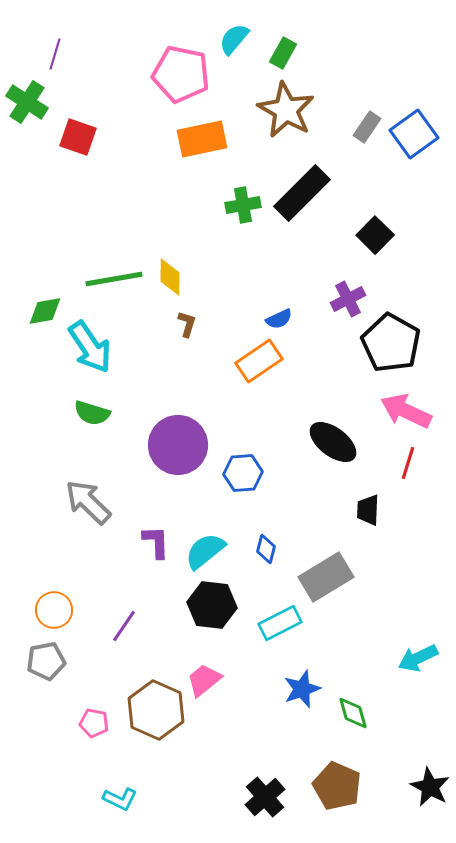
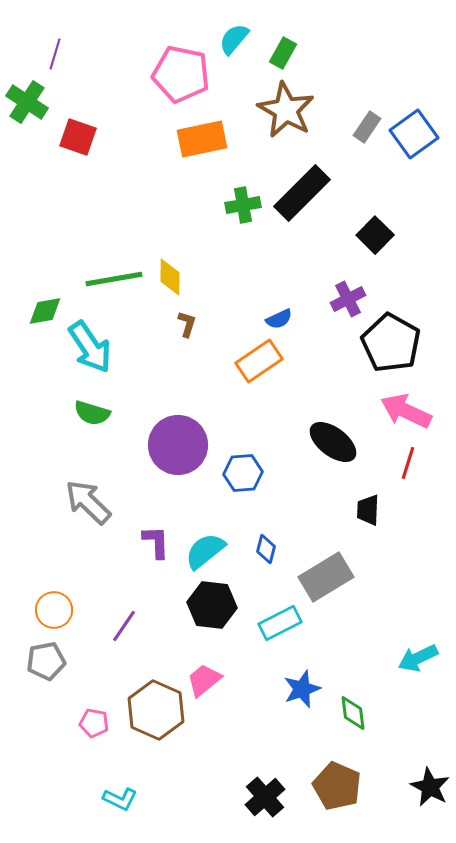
green diamond at (353, 713): rotated 9 degrees clockwise
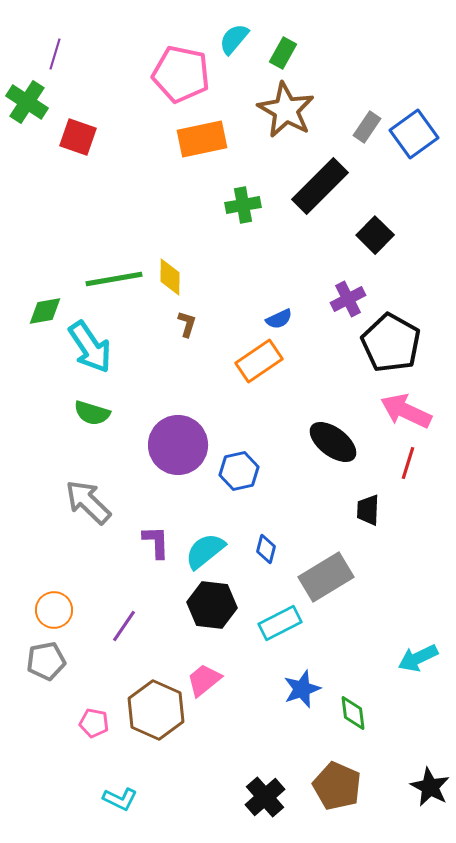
black rectangle at (302, 193): moved 18 px right, 7 px up
blue hexagon at (243, 473): moved 4 px left, 2 px up; rotated 9 degrees counterclockwise
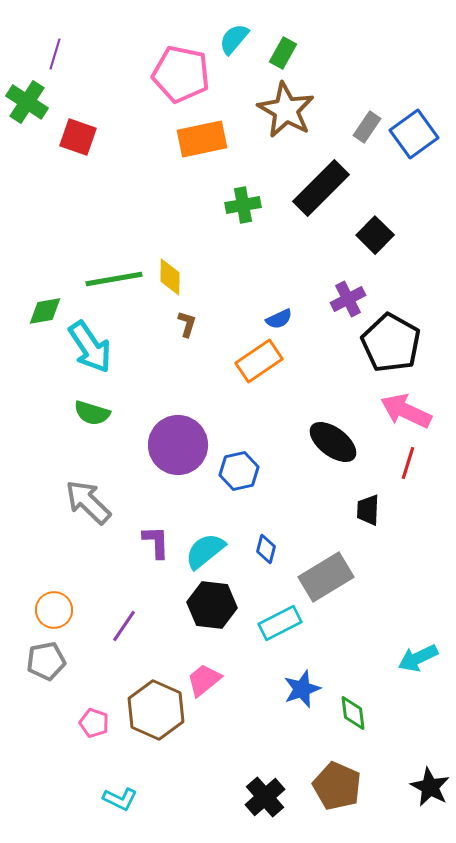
black rectangle at (320, 186): moved 1 px right, 2 px down
pink pentagon at (94, 723): rotated 8 degrees clockwise
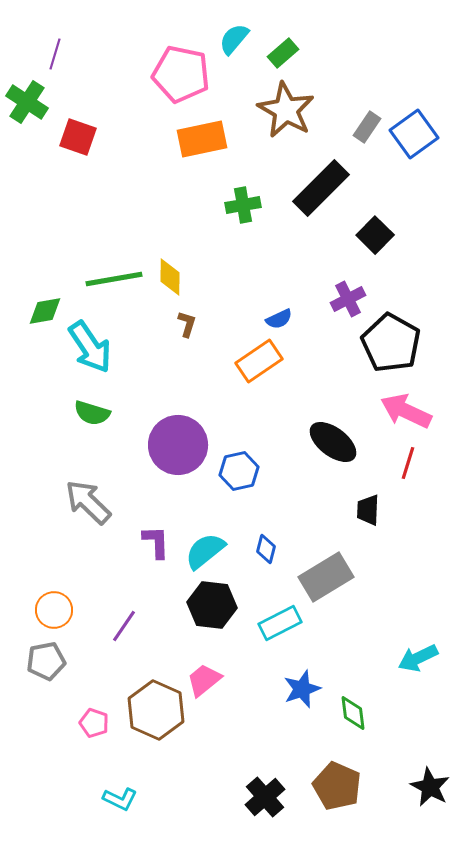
green rectangle at (283, 53): rotated 20 degrees clockwise
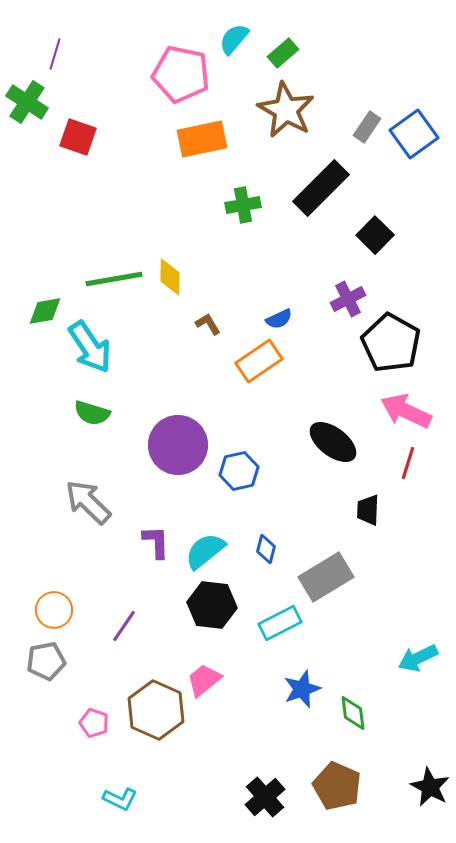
brown L-shape at (187, 324): moved 21 px right; rotated 48 degrees counterclockwise
